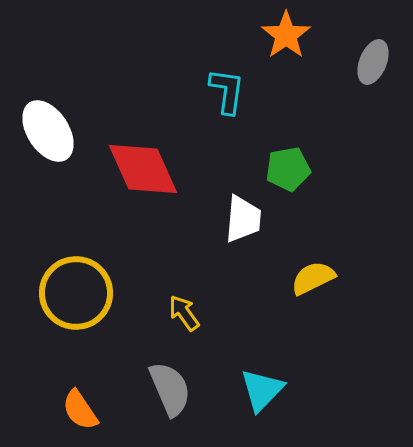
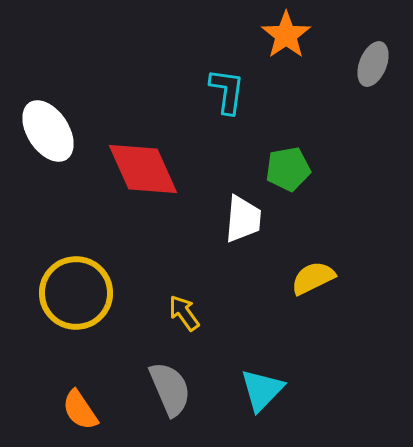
gray ellipse: moved 2 px down
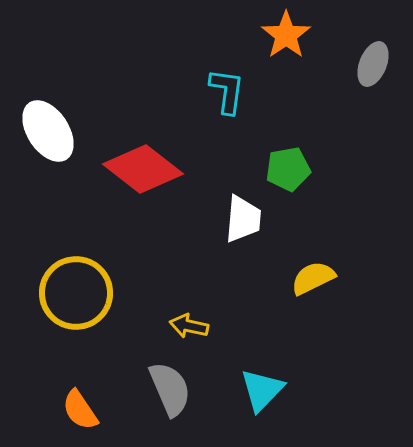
red diamond: rotated 28 degrees counterclockwise
yellow arrow: moved 5 px right, 13 px down; rotated 42 degrees counterclockwise
